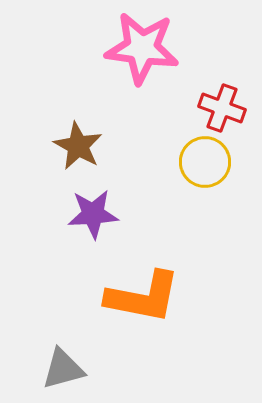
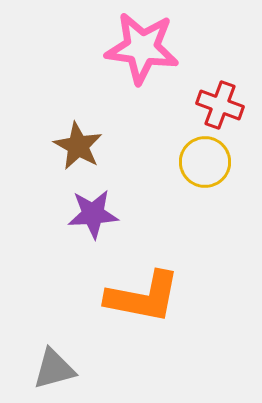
red cross: moved 2 px left, 3 px up
gray triangle: moved 9 px left
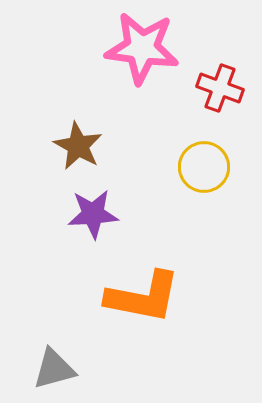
red cross: moved 17 px up
yellow circle: moved 1 px left, 5 px down
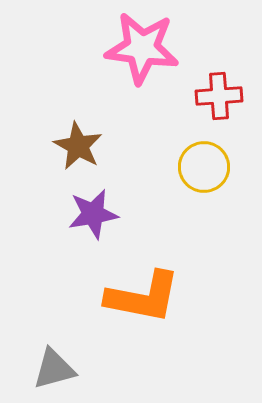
red cross: moved 1 px left, 8 px down; rotated 24 degrees counterclockwise
purple star: rotated 6 degrees counterclockwise
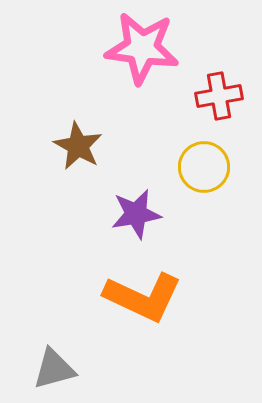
red cross: rotated 6 degrees counterclockwise
purple star: moved 43 px right
orange L-shape: rotated 14 degrees clockwise
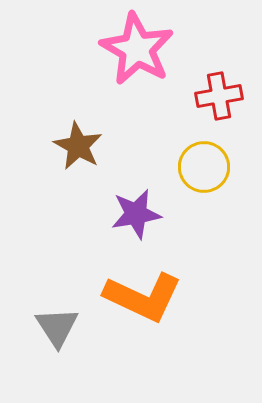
pink star: moved 5 px left, 1 px down; rotated 22 degrees clockwise
gray triangle: moved 3 px right, 42 px up; rotated 48 degrees counterclockwise
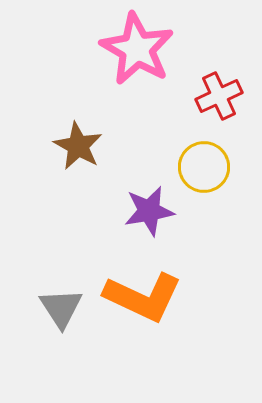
red cross: rotated 15 degrees counterclockwise
purple star: moved 13 px right, 3 px up
gray triangle: moved 4 px right, 19 px up
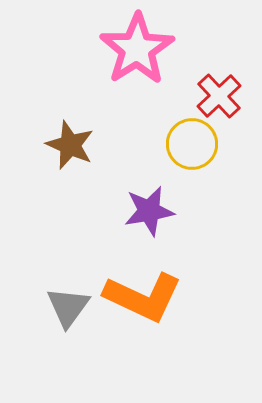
pink star: rotated 10 degrees clockwise
red cross: rotated 18 degrees counterclockwise
brown star: moved 8 px left, 1 px up; rotated 6 degrees counterclockwise
yellow circle: moved 12 px left, 23 px up
gray triangle: moved 7 px right, 1 px up; rotated 9 degrees clockwise
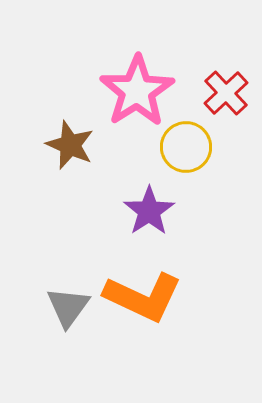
pink star: moved 42 px down
red cross: moved 7 px right, 3 px up
yellow circle: moved 6 px left, 3 px down
purple star: rotated 24 degrees counterclockwise
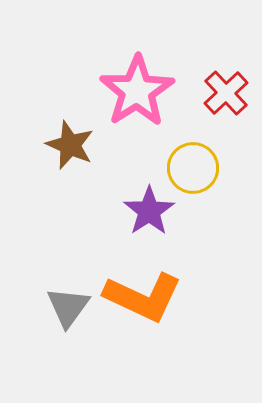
yellow circle: moved 7 px right, 21 px down
